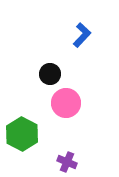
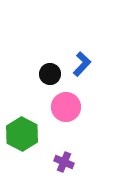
blue L-shape: moved 29 px down
pink circle: moved 4 px down
purple cross: moved 3 px left
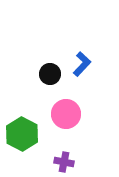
pink circle: moved 7 px down
purple cross: rotated 12 degrees counterclockwise
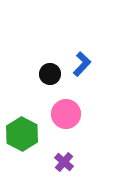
purple cross: rotated 30 degrees clockwise
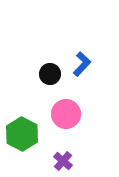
purple cross: moved 1 px left, 1 px up
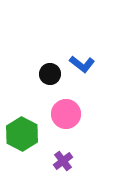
blue L-shape: rotated 85 degrees clockwise
purple cross: rotated 12 degrees clockwise
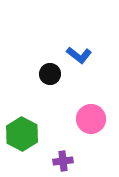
blue L-shape: moved 3 px left, 9 px up
pink circle: moved 25 px right, 5 px down
purple cross: rotated 30 degrees clockwise
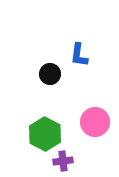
blue L-shape: rotated 60 degrees clockwise
pink circle: moved 4 px right, 3 px down
green hexagon: moved 23 px right
